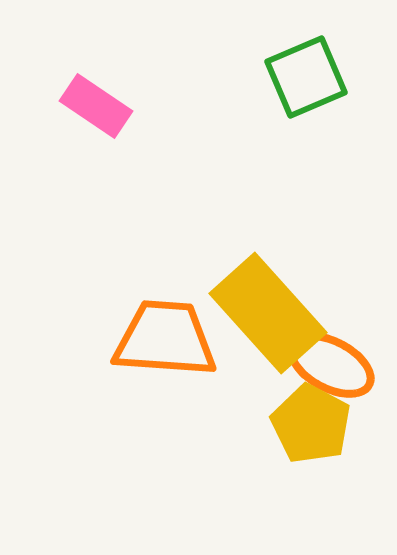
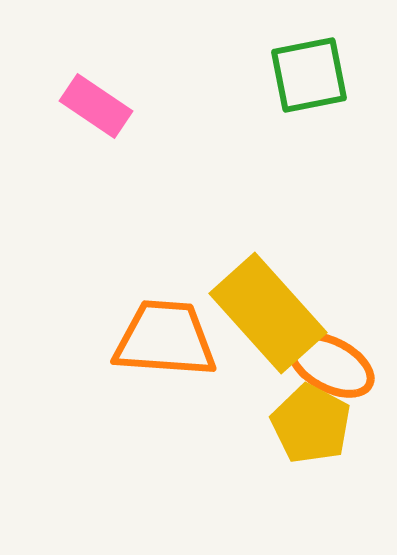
green square: moved 3 px right, 2 px up; rotated 12 degrees clockwise
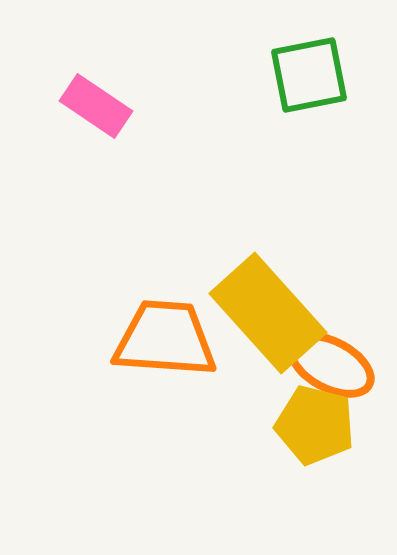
yellow pentagon: moved 4 px right, 1 px down; rotated 14 degrees counterclockwise
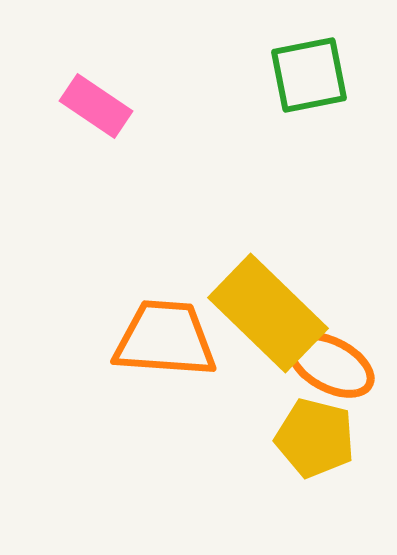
yellow rectangle: rotated 4 degrees counterclockwise
yellow pentagon: moved 13 px down
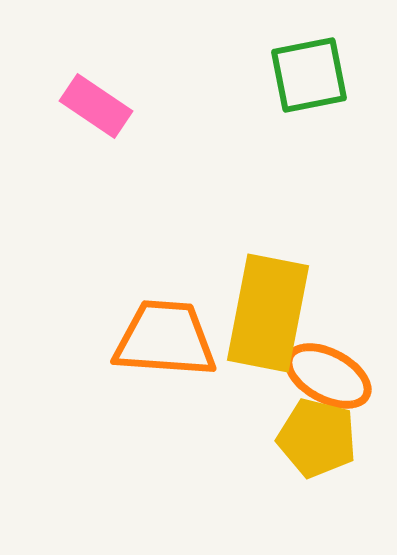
yellow rectangle: rotated 57 degrees clockwise
orange ellipse: moved 3 px left, 11 px down
yellow pentagon: moved 2 px right
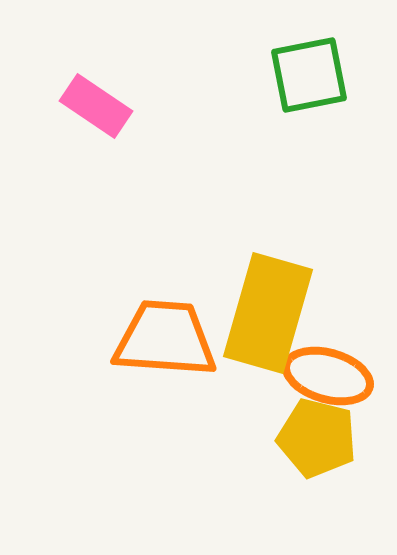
yellow rectangle: rotated 5 degrees clockwise
orange ellipse: rotated 12 degrees counterclockwise
